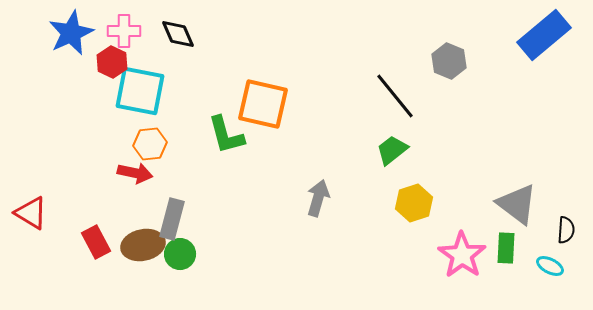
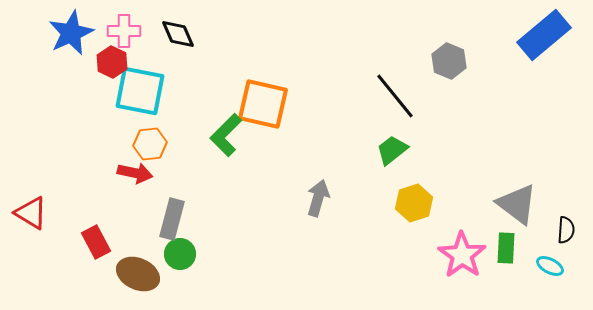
green L-shape: rotated 60 degrees clockwise
brown ellipse: moved 5 px left, 29 px down; rotated 36 degrees clockwise
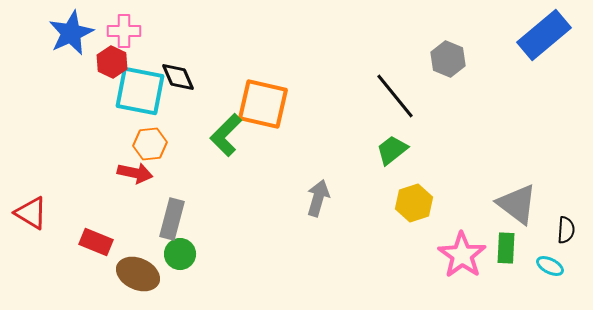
black diamond: moved 43 px down
gray hexagon: moved 1 px left, 2 px up
red rectangle: rotated 40 degrees counterclockwise
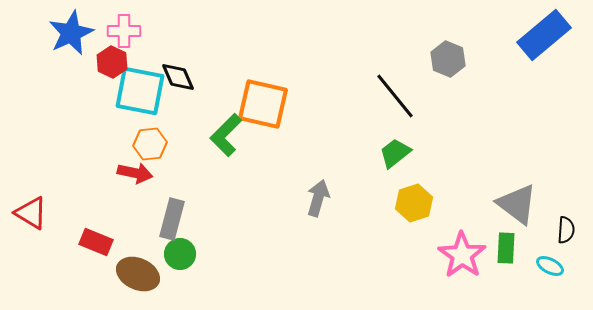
green trapezoid: moved 3 px right, 3 px down
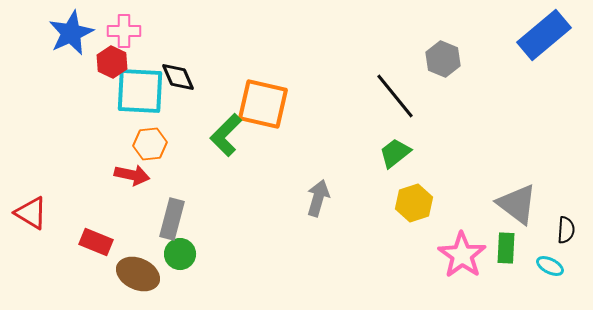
gray hexagon: moved 5 px left
cyan square: rotated 8 degrees counterclockwise
red arrow: moved 3 px left, 2 px down
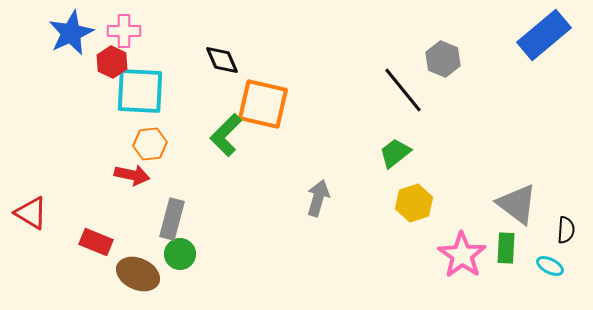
black diamond: moved 44 px right, 17 px up
black line: moved 8 px right, 6 px up
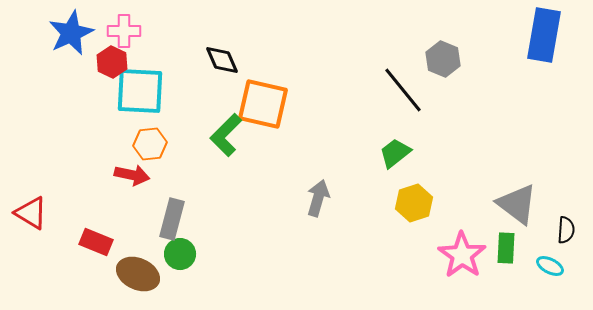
blue rectangle: rotated 40 degrees counterclockwise
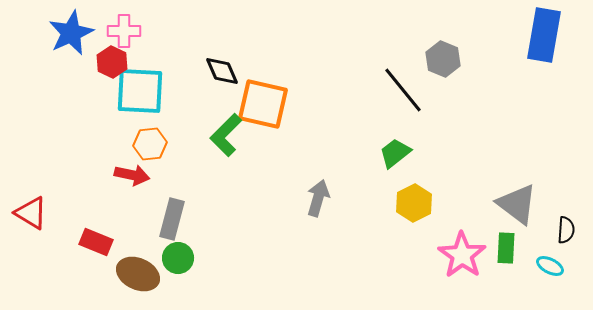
black diamond: moved 11 px down
yellow hexagon: rotated 9 degrees counterclockwise
green circle: moved 2 px left, 4 px down
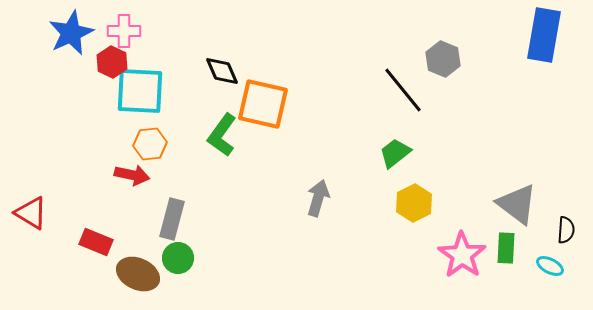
green L-shape: moved 4 px left; rotated 9 degrees counterclockwise
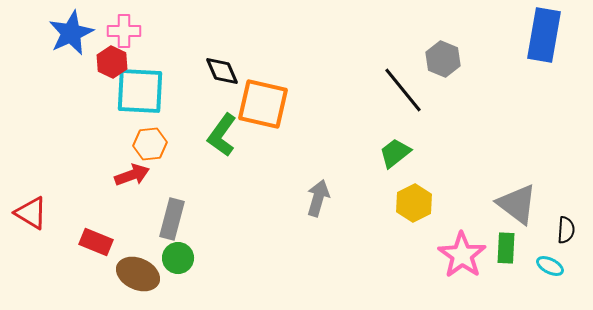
red arrow: rotated 32 degrees counterclockwise
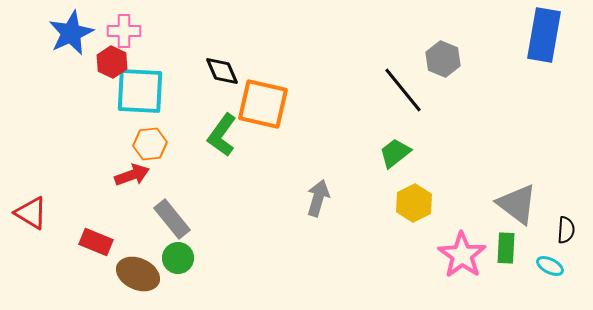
gray rectangle: rotated 54 degrees counterclockwise
